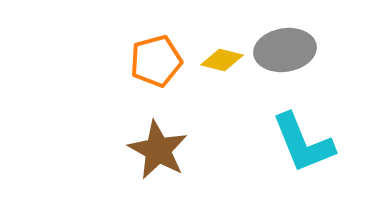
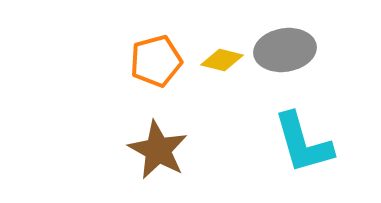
cyan L-shape: rotated 6 degrees clockwise
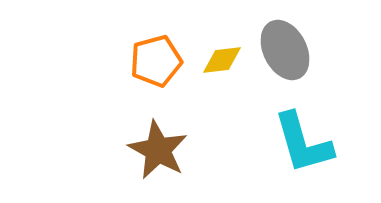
gray ellipse: rotated 72 degrees clockwise
yellow diamond: rotated 21 degrees counterclockwise
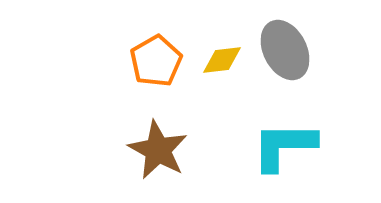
orange pentagon: rotated 15 degrees counterclockwise
cyan L-shape: moved 19 px left, 3 px down; rotated 106 degrees clockwise
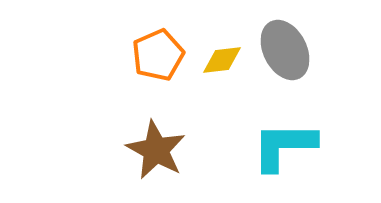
orange pentagon: moved 2 px right, 6 px up; rotated 6 degrees clockwise
brown star: moved 2 px left
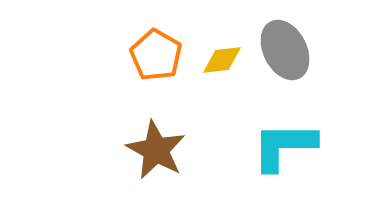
orange pentagon: moved 2 px left; rotated 18 degrees counterclockwise
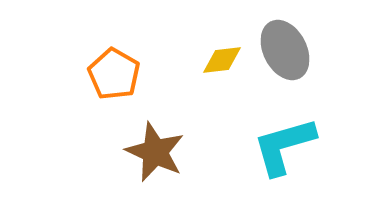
orange pentagon: moved 42 px left, 19 px down
cyan L-shape: rotated 16 degrees counterclockwise
brown star: moved 1 px left, 2 px down; rotated 4 degrees counterclockwise
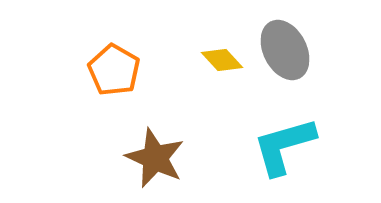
yellow diamond: rotated 54 degrees clockwise
orange pentagon: moved 4 px up
brown star: moved 6 px down
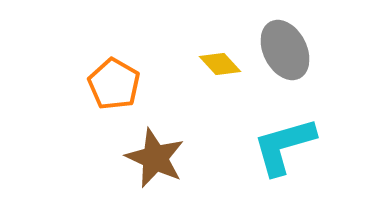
yellow diamond: moved 2 px left, 4 px down
orange pentagon: moved 14 px down
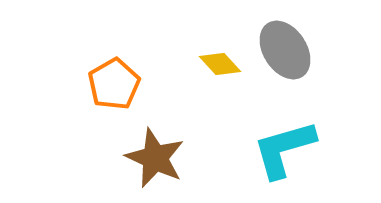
gray ellipse: rotated 6 degrees counterclockwise
orange pentagon: rotated 12 degrees clockwise
cyan L-shape: moved 3 px down
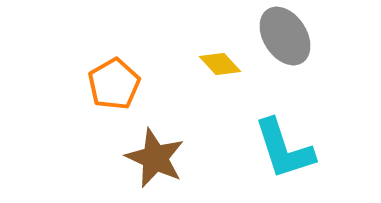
gray ellipse: moved 14 px up
cyan L-shape: rotated 92 degrees counterclockwise
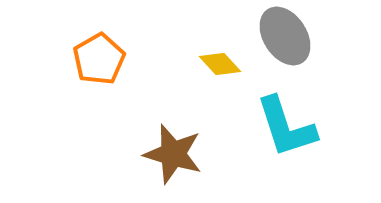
orange pentagon: moved 15 px left, 25 px up
cyan L-shape: moved 2 px right, 22 px up
brown star: moved 18 px right, 4 px up; rotated 8 degrees counterclockwise
